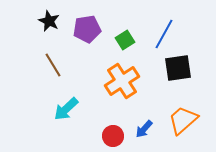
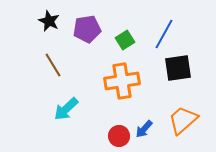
orange cross: rotated 24 degrees clockwise
red circle: moved 6 px right
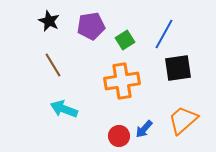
purple pentagon: moved 4 px right, 3 px up
cyan arrow: moved 2 px left; rotated 64 degrees clockwise
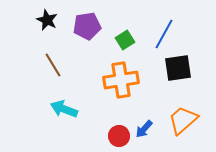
black star: moved 2 px left, 1 px up
purple pentagon: moved 4 px left
orange cross: moved 1 px left, 1 px up
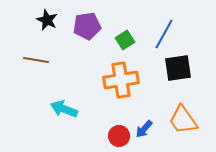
brown line: moved 17 px left, 5 px up; rotated 50 degrees counterclockwise
orange trapezoid: rotated 84 degrees counterclockwise
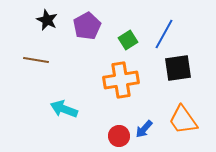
purple pentagon: rotated 20 degrees counterclockwise
green square: moved 3 px right
